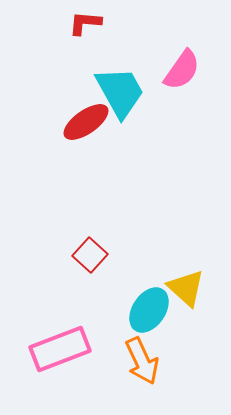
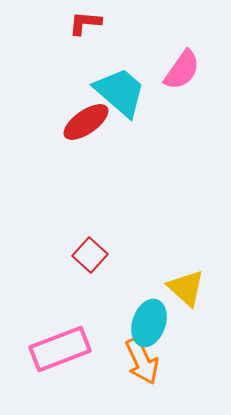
cyan trapezoid: rotated 20 degrees counterclockwise
cyan ellipse: moved 13 px down; rotated 15 degrees counterclockwise
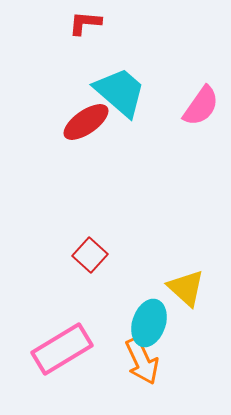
pink semicircle: moved 19 px right, 36 px down
pink rectangle: moved 2 px right; rotated 10 degrees counterclockwise
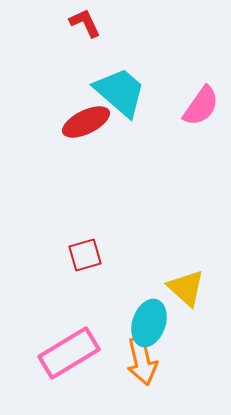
red L-shape: rotated 60 degrees clockwise
red ellipse: rotated 9 degrees clockwise
red square: moved 5 px left; rotated 32 degrees clockwise
pink rectangle: moved 7 px right, 4 px down
orange arrow: rotated 12 degrees clockwise
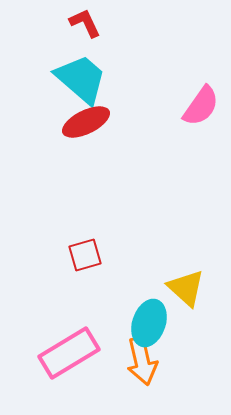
cyan trapezoid: moved 39 px left, 13 px up
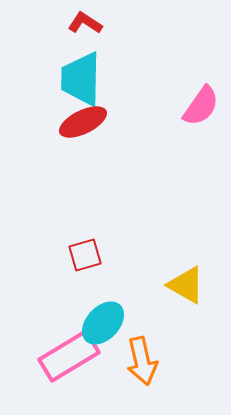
red L-shape: rotated 32 degrees counterclockwise
cyan trapezoid: rotated 130 degrees counterclockwise
red ellipse: moved 3 px left
yellow triangle: moved 3 px up; rotated 12 degrees counterclockwise
cyan ellipse: moved 46 px left; rotated 24 degrees clockwise
pink rectangle: moved 3 px down
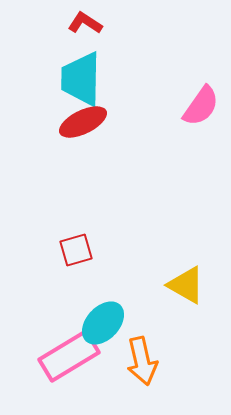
red square: moved 9 px left, 5 px up
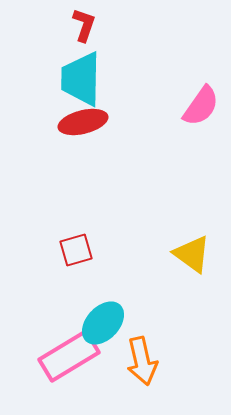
red L-shape: moved 1 px left, 2 px down; rotated 76 degrees clockwise
red ellipse: rotated 12 degrees clockwise
yellow triangle: moved 6 px right, 31 px up; rotated 6 degrees clockwise
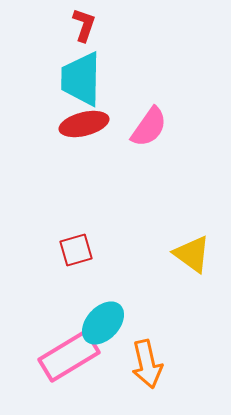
pink semicircle: moved 52 px left, 21 px down
red ellipse: moved 1 px right, 2 px down
orange arrow: moved 5 px right, 3 px down
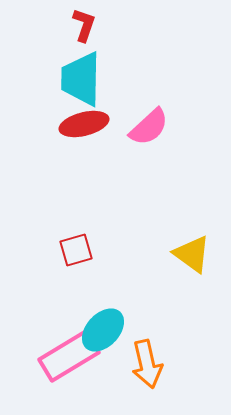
pink semicircle: rotated 12 degrees clockwise
cyan ellipse: moved 7 px down
